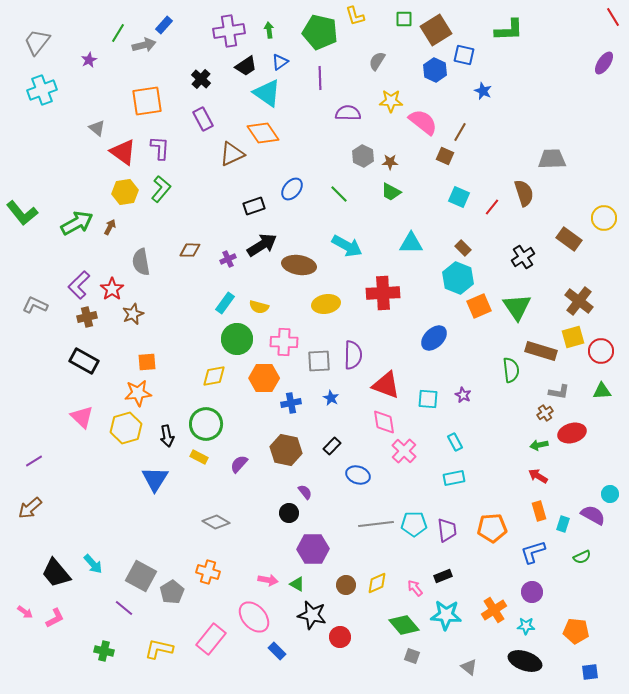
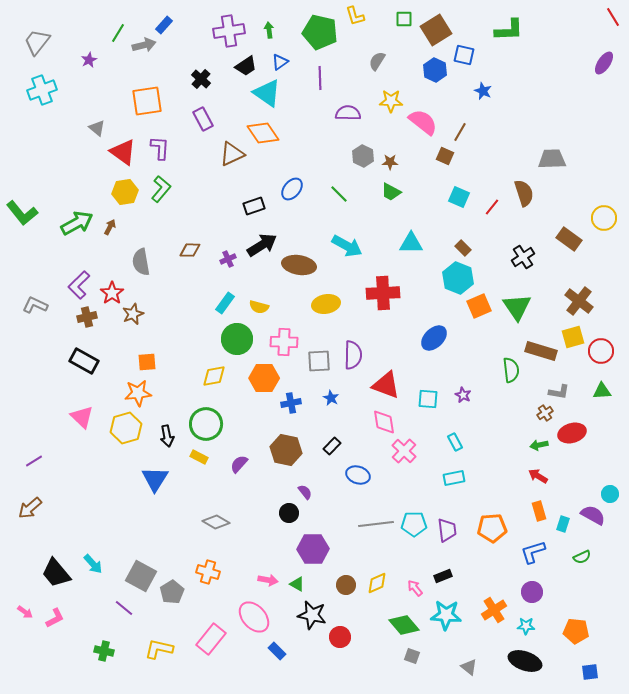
red star at (112, 289): moved 4 px down
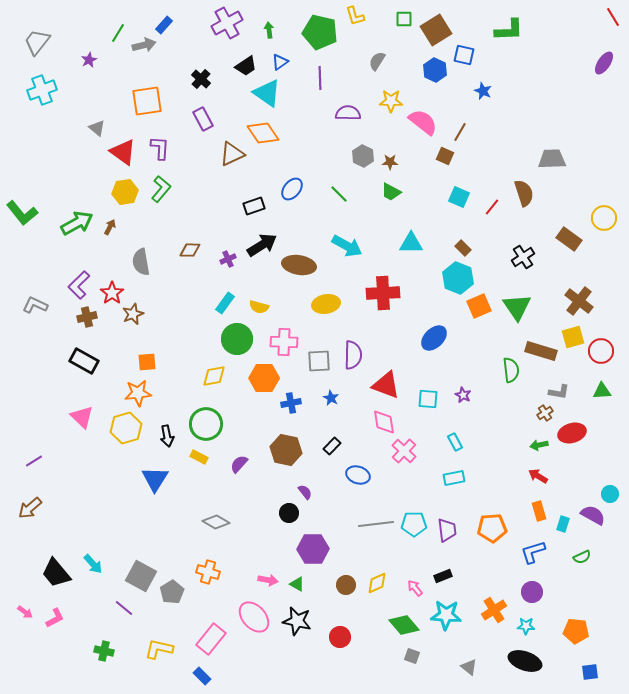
purple cross at (229, 31): moved 2 px left, 8 px up; rotated 20 degrees counterclockwise
black star at (312, 615): moved 15 px left, 6 px down
blue rectangle at (277, 651): moved 75 px left, 25 px down
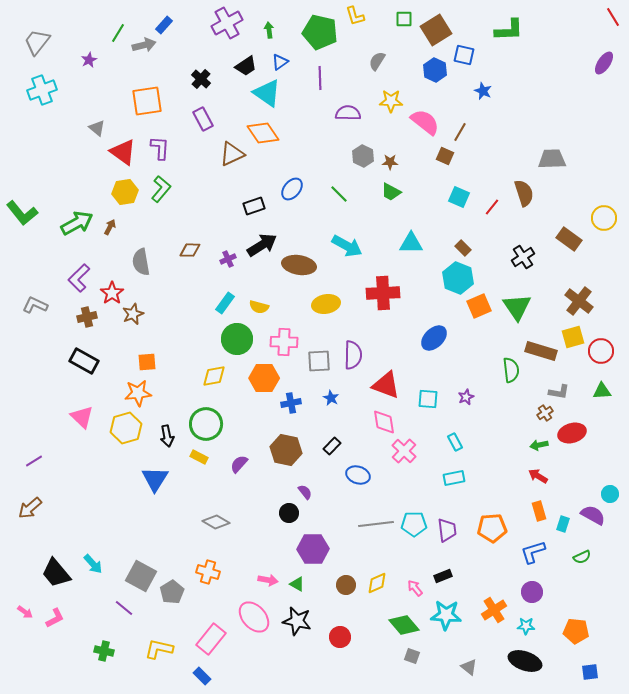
pink semicircle at (423, 122): moved 2 px right
purple L-shape at (79, 285): moved 7 px up
purple star at (463, 395): moved 3 px right, 2 px down; rotated 21 degrees clockwise
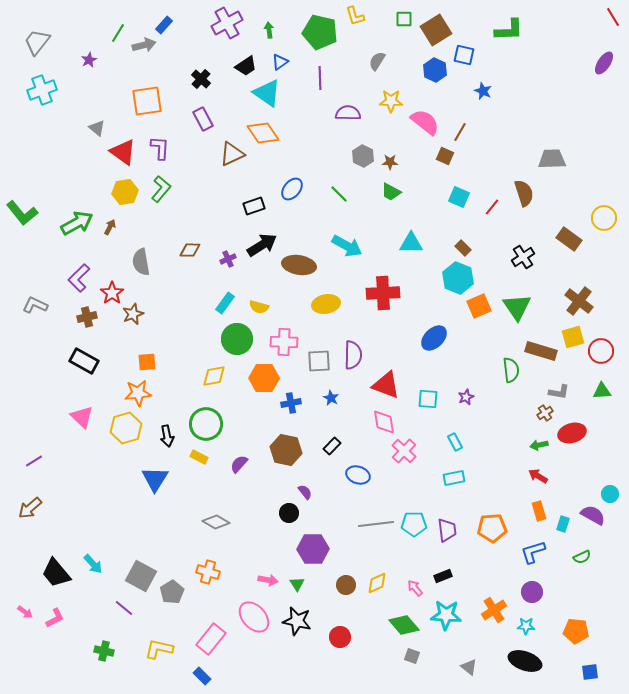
green triangle at (297, 584): rotated 28 degrees clockwise
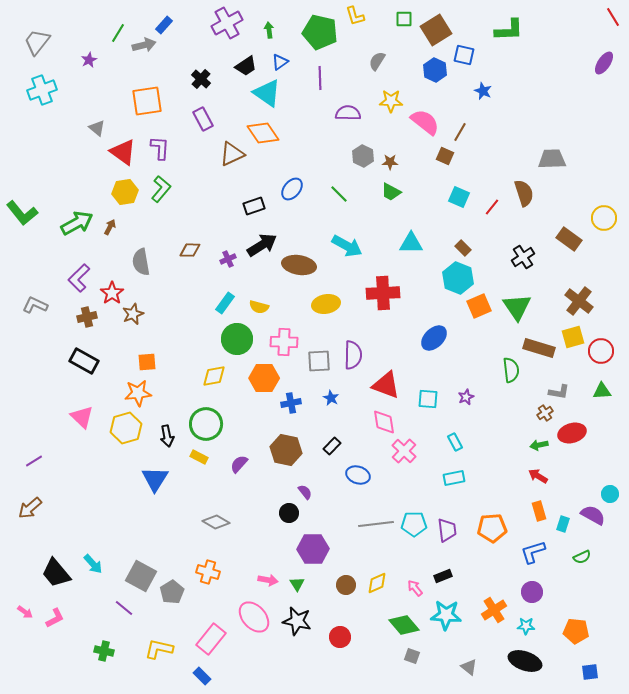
brown rectangle at (541, 351): moved 2 px left, 3 px up
